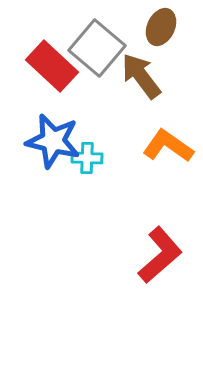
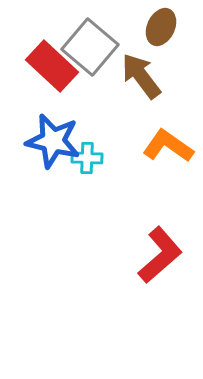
gray square: moved 7 px left, 1 px up
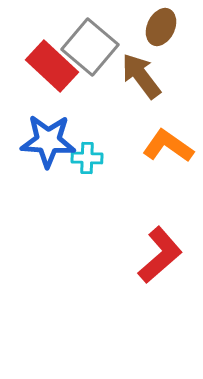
blue star: moved 5 px left; rotated 10 degrees counterclockwise
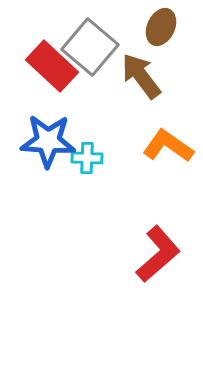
red L-shape: moved 2 px left, 1 px up
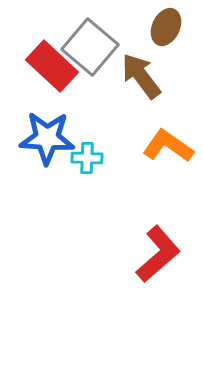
brown ellipse: moved 5 px right
blue star: moved 1 px left, 3 px up
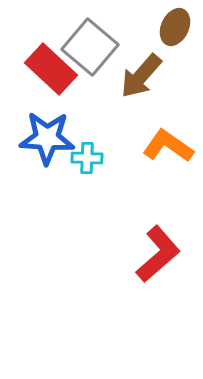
brown ellipse: moved 9 px right
red rectangle: moved 1 px left, 3 px down
brown arrow: rotated 102 degrees counterclockwise
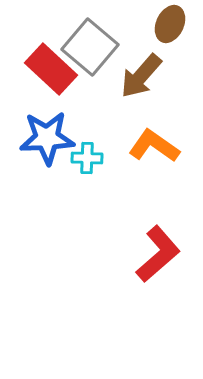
brown ellipse: moved 5 px left, 3 px up
blue star: rotated 6 degrees counterclockwise
orange L-shape: moved 14 px left
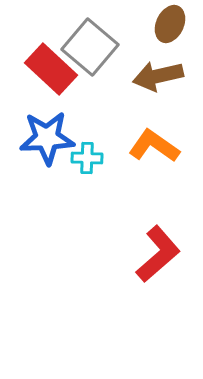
brown arrow: moved 17 px right; rotated 36 degrees clockwise
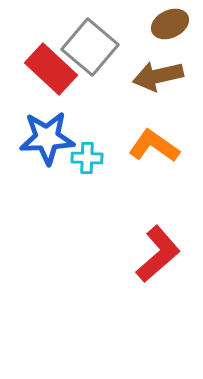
brown ellipse: rotated 39 degrees clockwise
